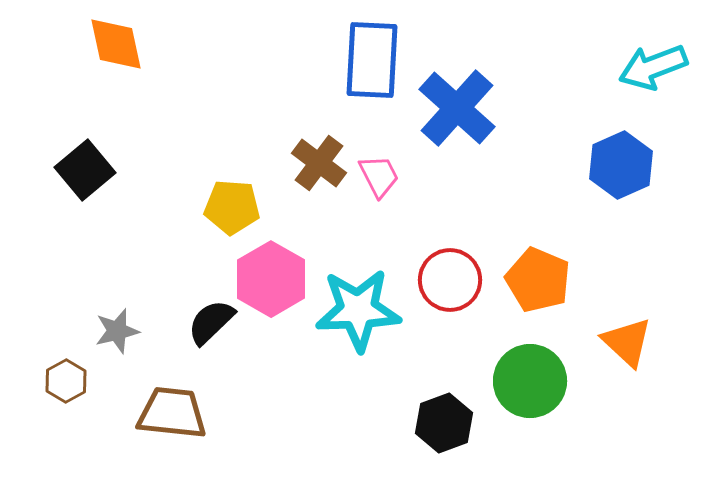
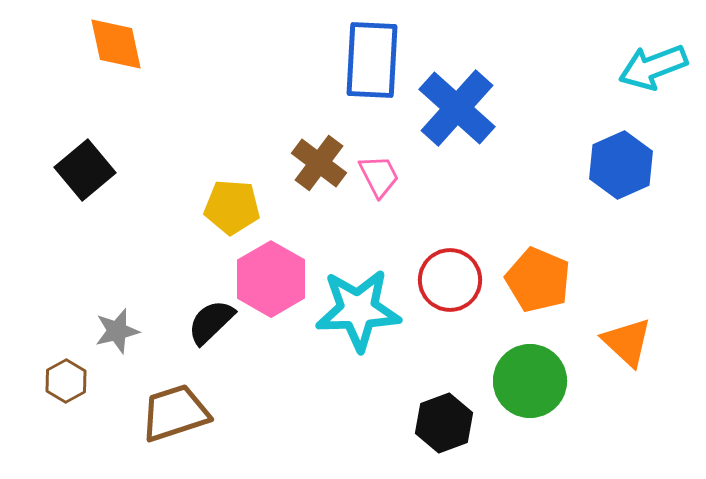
brown trapezoid: moved 3 px right; rotated 24 degrees counterclockwise
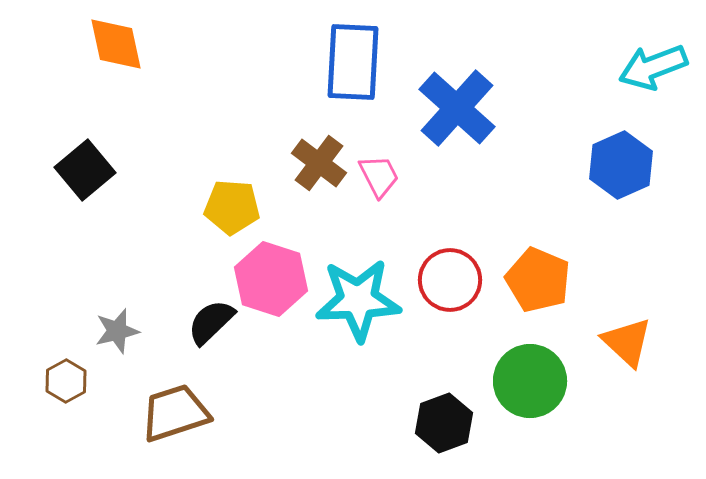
blue rectangle: moved 19 px left, 2 px down
pink hexagon: rotated 12 degrees counterclockwise
cyan star: moved 10 px up
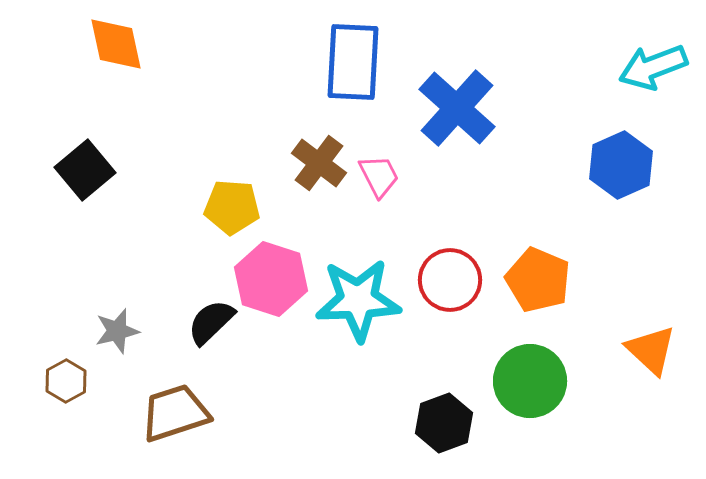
orange triangle: moved 24 px right, 8 px down
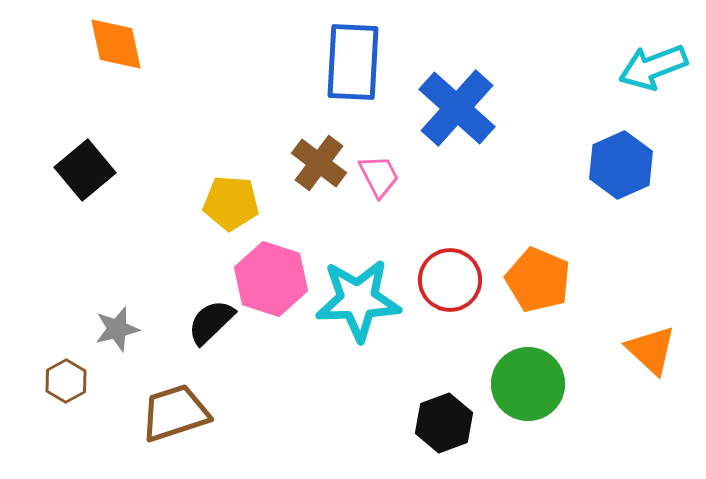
yellow pentagon: moved 1 px left, 4 px up
gray star: moved 2 px up
green circle: moved 2 px left, 3 px down
